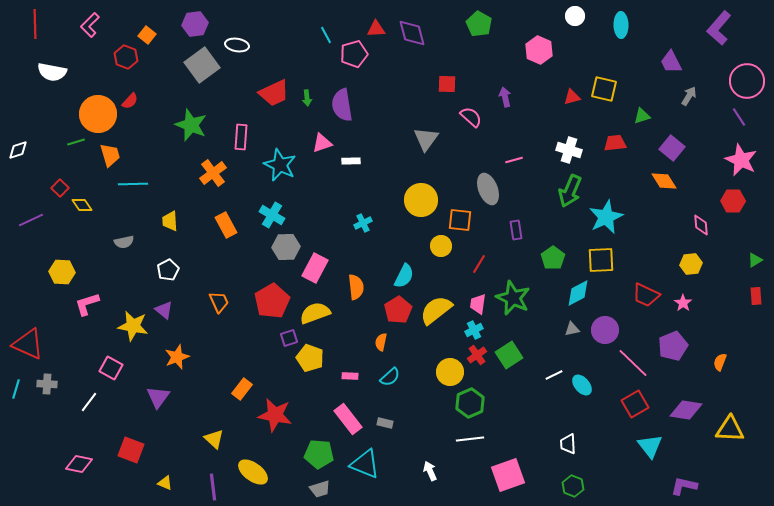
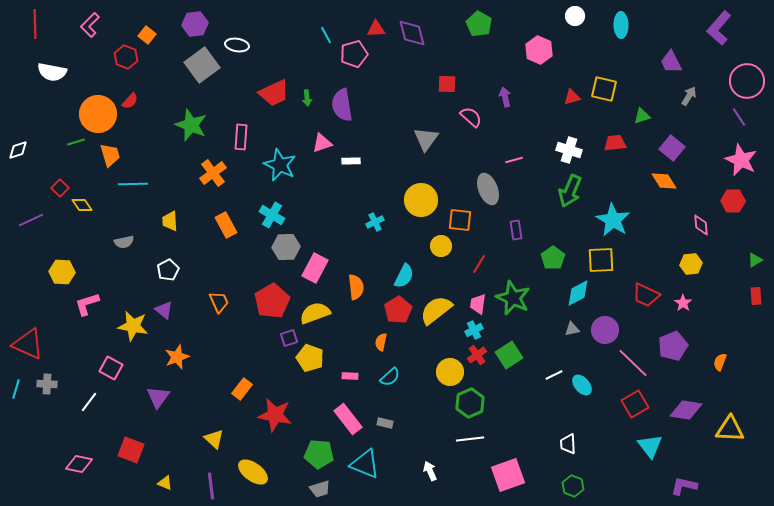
cyan star at (606, 217): moved 7 px right, 3 px down; rotated 16 degrees counterclockwise
cyan cross at (363, 223): moved 12 px right, 1 px up
purple line at (213, 487): moved 2 px left, 1 px up
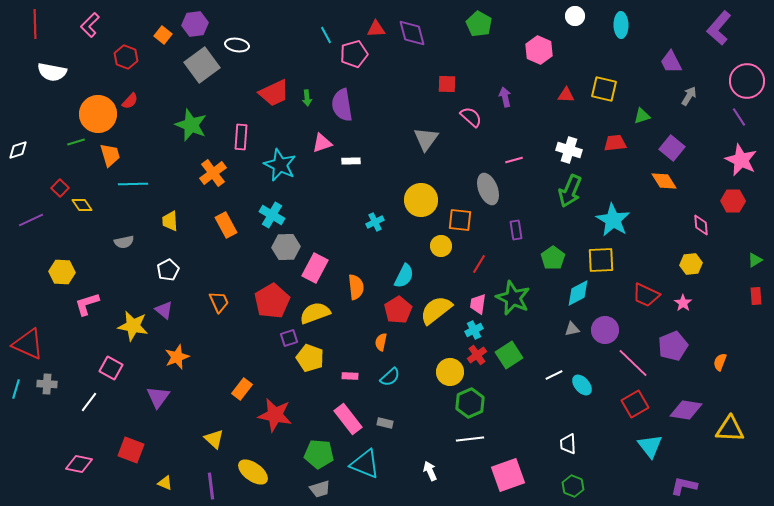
orange square at (147, 35): moved 16 px right
red triangle at (572, 97): moved 6 px left, 2 px up; rotated 18 degrees clockwise
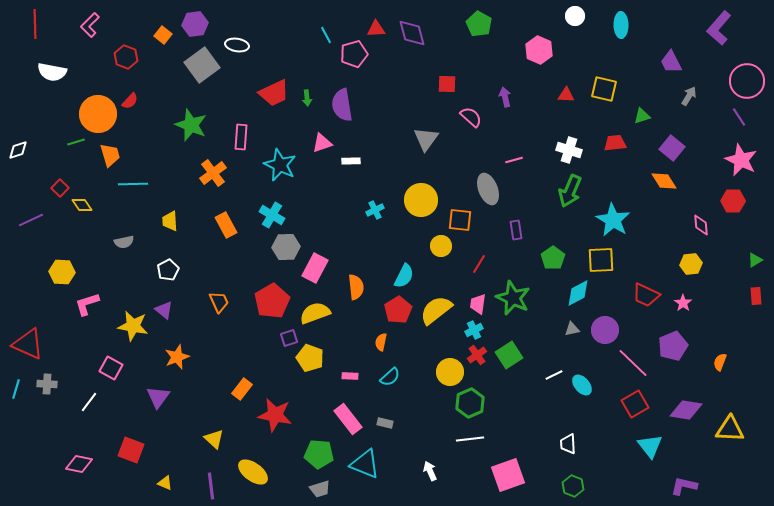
cyan cross at (375, 222): moved 12 px up
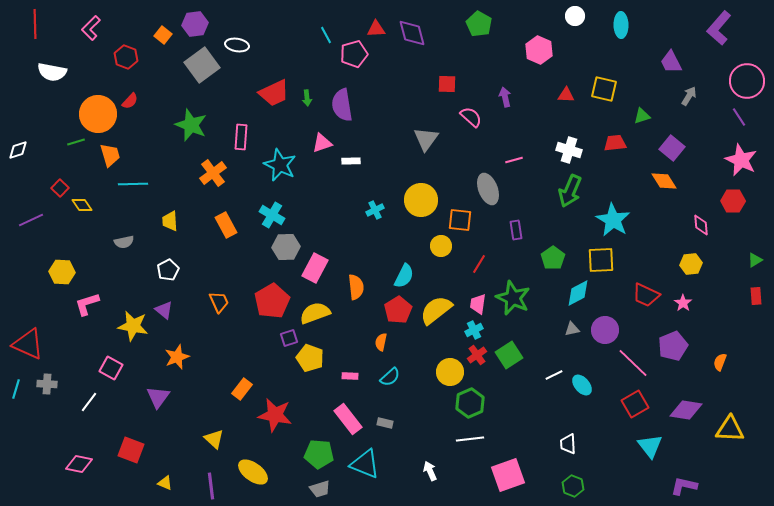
pink L-shape at (90, 25): moved 1 px right, 3 px down
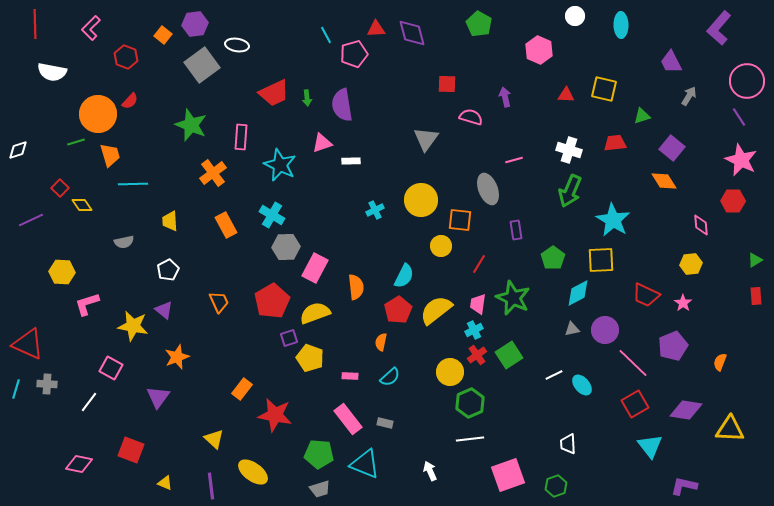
pink semicircle at (471, 117): rotated 25 degrees counterclockwise
green hexagon at (573, 486): moved 17 px left; rotated 20 degrees clockwise
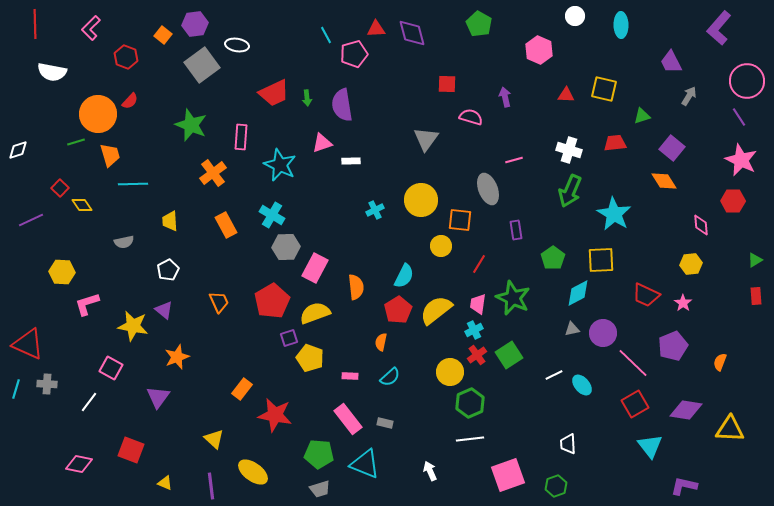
cyan star at (613, 220): moved 1 px right, 6 px up
purple circle at (605, 330): moved 2 px left, 3 px down
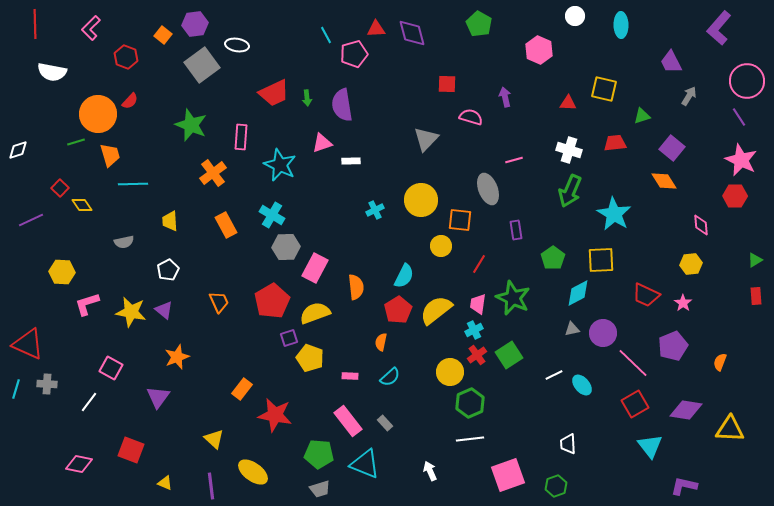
red triangle at (566, 95): moved 2 px right, 8 px down
gray triangle at (426, 139): rotated 8 degrees clockwise
red hexagon at (733, 201): moved 2 px right, 5 px up
yellow star at (133, 326): moved 2 px left, 14 px up
pink rectangle at (348, 419): moved 2 px down
gray rectangle at (385, 423): rotated 35 degrees clockwise
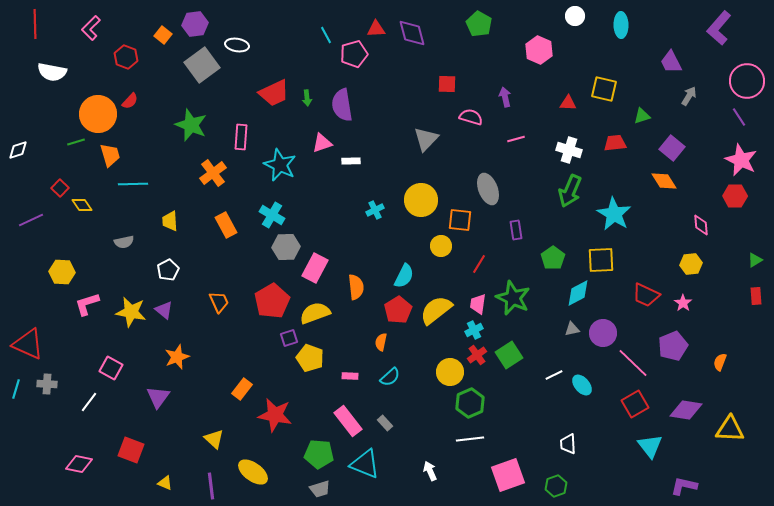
pink line at (514, 160): moved 2 px right, 21 px up
